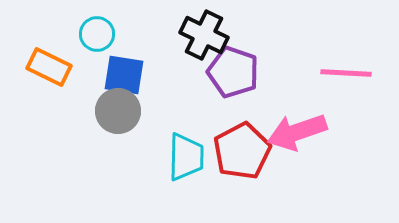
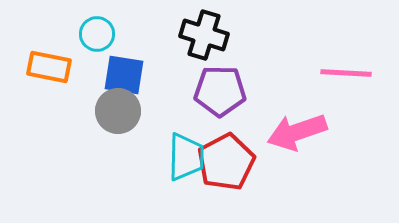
black cross: rotated 9 degrees counterclockwise
orange rectangle: rotated 15 degrees counterclockwise
purple pentagon: moved 13 px left, 19 px down; rotated 18 degrees counterclockwise
red pentagon: moved 16 px left, 11 px down
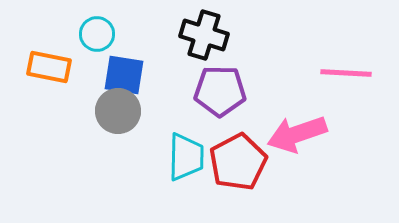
pink arrow: moved 2 px down
red pentagon: moved 12 px right
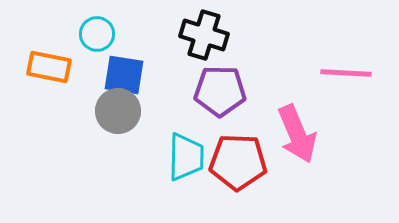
pink arrow: rotated 94 degrees counterclockwise
red pentagon: rotated 30 degrees clockwise
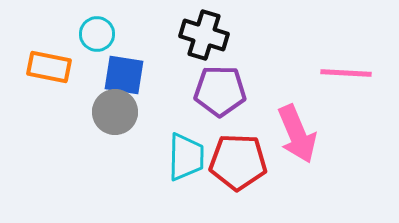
gray circle: moved 3 px left, 1 px down
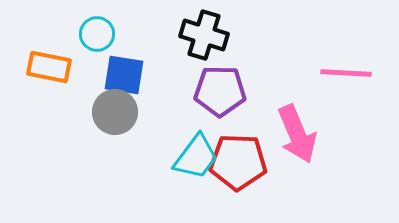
cyan trapezoid: moved 10 px right; rotated 36 degrees clockwise
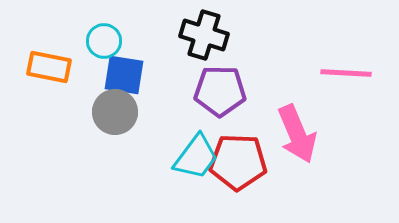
cyan circle: moved 7 px right, 7 px down
